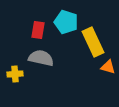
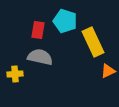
cyan pentagon: moved 1 px left, 1 px up
gray semicircle: moved 1 px left, 1 px up
orange triangle: moved 4 px down; rotated 42 degrees counterclockwise
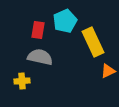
cyan pentagon: rotated 30 degrees clockwise
yellow cross: moved 7 px right, 7 px down
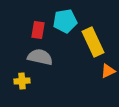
cyan pentagon: rotated 15 degrees clockwise
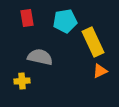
red rectangle: moved 11 px left, 12 px up; rotated 18 degrees counterclockwise
orange triangle: moved 8 px left
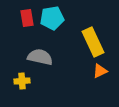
cyan pentagon: moved 13 px left, 3 px up
